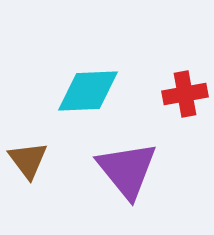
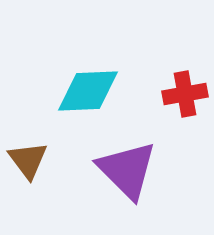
purple triangle: rotated 6 degrees counterclockwise
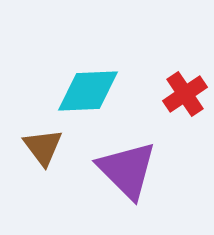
red cross: rotated 24 degrees counterclockwise
brown triangle: moved 15 px right, 13 px up
